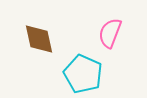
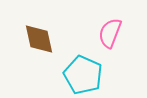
cyan pentagon: moved 1 px down
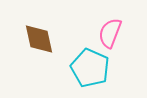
cyan pentagon: moved 7 px right, 7 px up
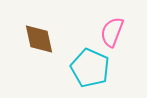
pink semicircle: moved 2 px right, 1 px up
